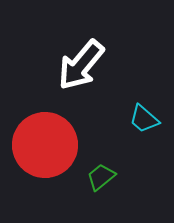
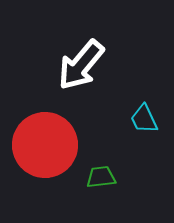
cyan trapezoid: rotated 24 degrees clockwise
green trapezoid: rotated 32 degrees clockwise
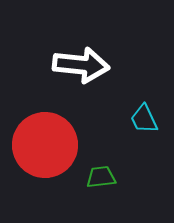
white arrow: rotated 124 degrees counterclockwise
